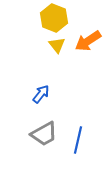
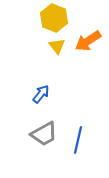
yellow triangle: moved 1 px down
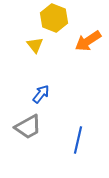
yellow triangle: moved 22 px left, 1 px up
gray trapezoid: moved 16 px left, 7 px up
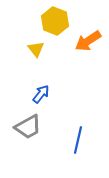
yellow hexagon: moved 1 px right, 3 px down
yellow triangle: moved 1 px right, 4 px down
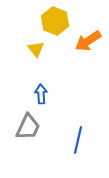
blue arrow: rotated 42 degrees counterclockwise
gray trapezoid: rotated 36 degrees counterclockwise
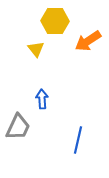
yellow hexagon: rotated 20 degrees counterclockwise
blue arrow: moved 1 px right, 5 px down
gray trapezoid: moved 10 px left
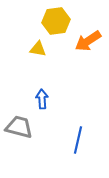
yellow hexagon: moved 1 px right; rotated 8 degrees counterclockwise
yellow triangle: moved 2 px right; rotated 42 degrees counterclockwise
gray trapezoid: moved 1 px right; rotated 100 degrees counterclockwise
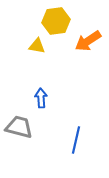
yellow triangle: moved 1 px left, 3 px up
blue arrow: moved 1 px left, 1 px up
blue line: moved 2 px left
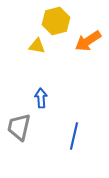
yellow hexagon: rotated 8 degrees counterclockwise
gray trapezoid: rotated 92 degrees counterclockwise
blue line: moved 2 px left, 4 px up
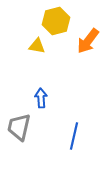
orange arrow: rotated 20 degrees counterclockwise
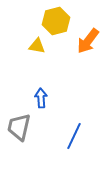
blue line: rotated 12 degrees clockwise
